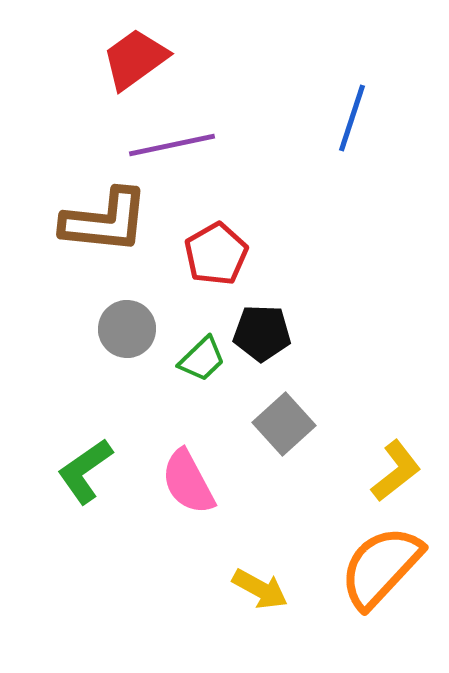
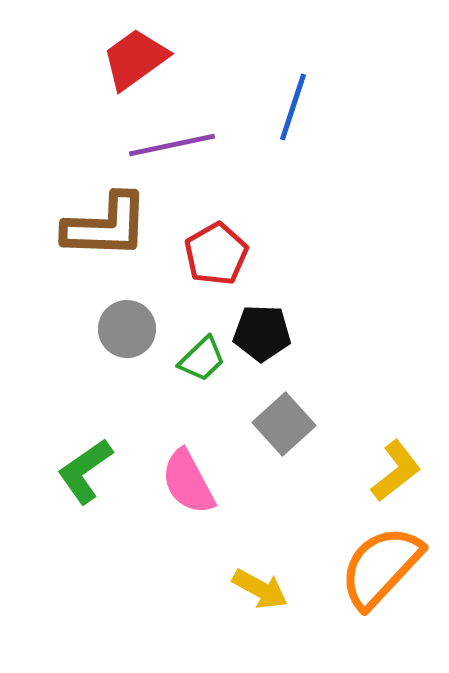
blue line: moved 59 px left, 11 px up
brown L-shape: moved 1 px right, 5 px down; rotated 4 degrees counterclockwise
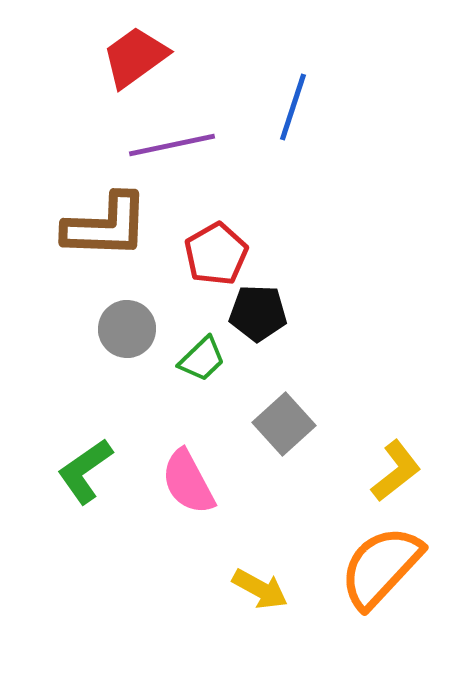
red trapezoid: moved 2 px up
black pentagon: moved 4 px left, 20 px up
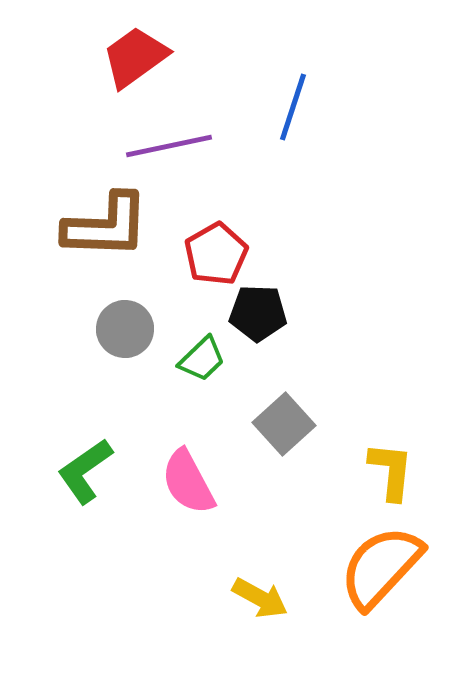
purple line: moved 3 px left, 1 px down
gray circle: moved 2 px left
yellow L-shape: moved 5 px left; rotated 46 degrees counterclockwise
yellow arrow: moved 9 px down
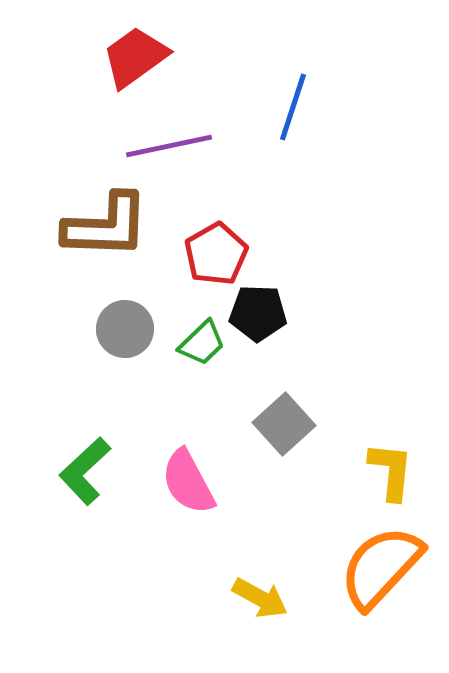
green trapezoid: moved 16 px up
green L-shape: rotated 8 degrees counterclockwise
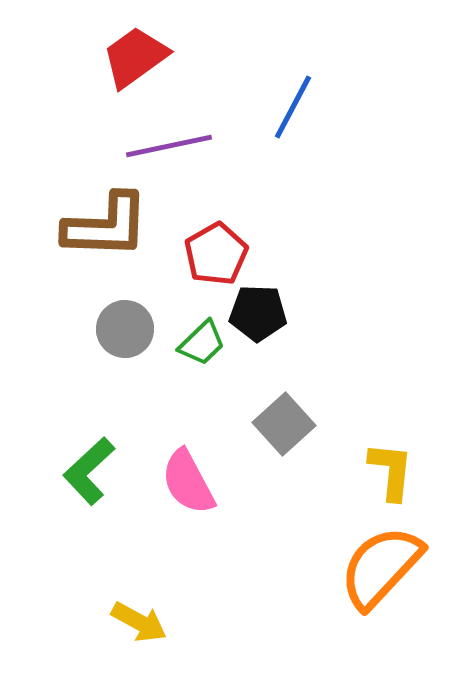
blue line: rotated 10 degrees clockwise
green L-shape: moved 4 px right
yellow arrow: moved 121 px left, 24 px down
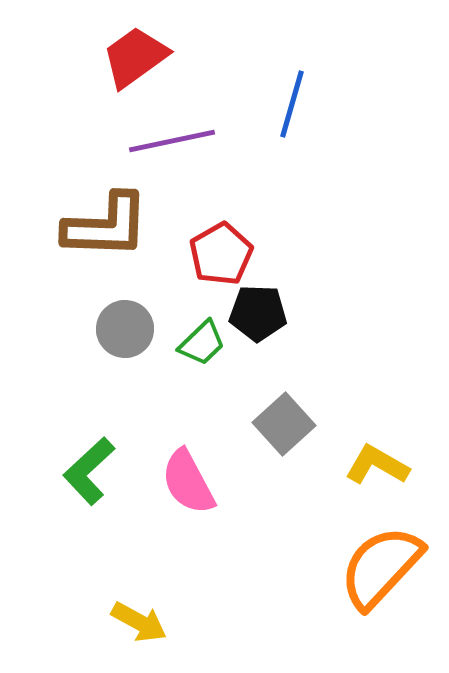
blue line: moved 1 px left, 3 px up; rotated 12 degrees counterclockwise
purple line: moved 3 px right, 5 px up
red pentagon: moved 5 px right
yellow L-shape: moved 14 px left, 6 px up; rotated 66 degrees counterclockwise
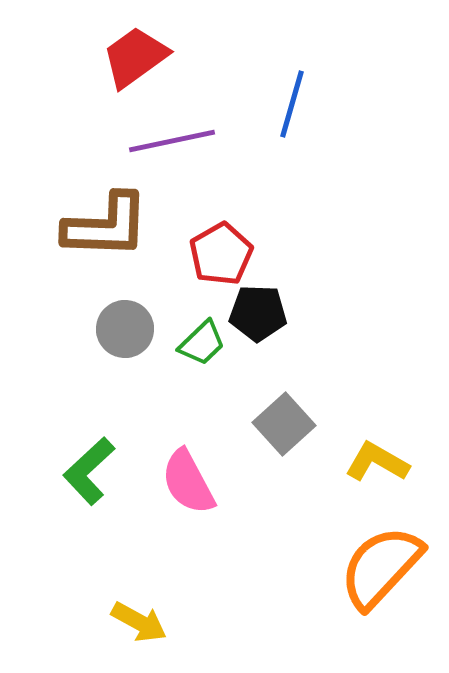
yellow L-shape: moved 3 px up
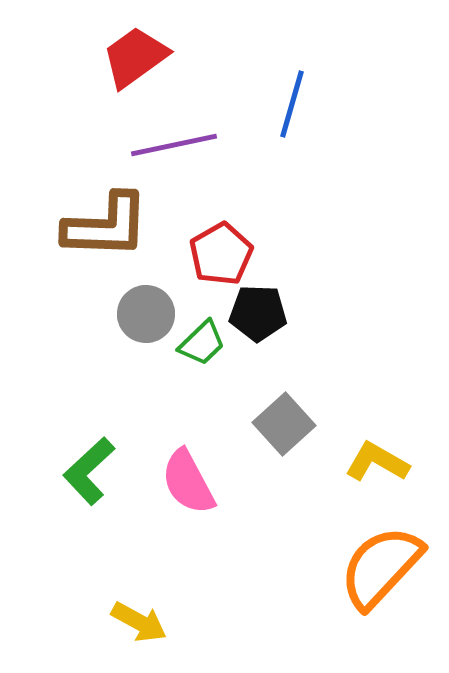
purple line: moved 2 px right, 4 px down
gray circle: moved 21 px right, 15 px up
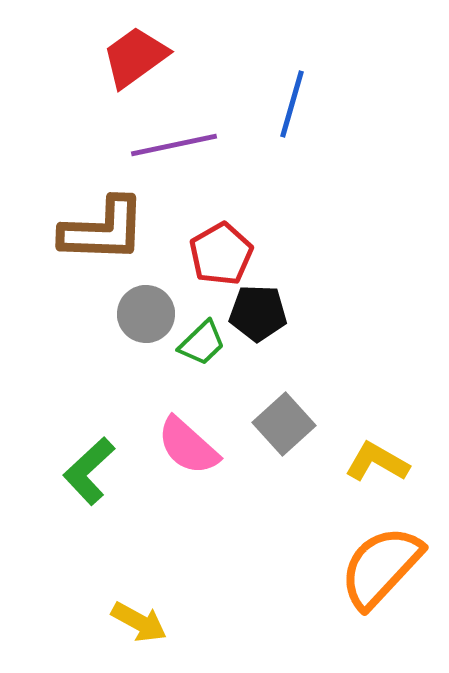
brown L-shape: moved 3 px left, 4 px down
pink semicircle: moved 36 px up; rotated 20 degrees counterclockwise
